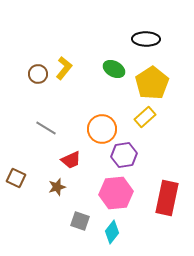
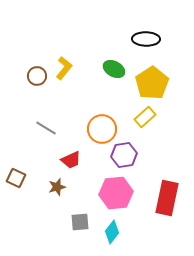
brown circle: moved 1 px left, 2 px down
gray square: moved 1 px down; rotated 24 degrees counterclockwise
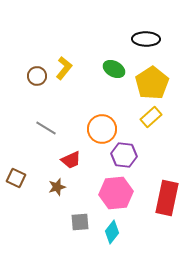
yellow rectangle: moved 6 px right
purple hexagon: rotated 15 degrees clockwise
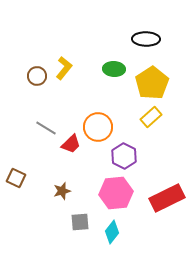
green ellipse: rotated 25 degrees counterclockwise
orange circle: moved 4 px left, 2 px up
purple hexagon: moved 1 px down; rotated 20 degrees clockwise
red trapezoid: moved 16 px up; rotated 20 degrees counterclockwise
brown star: moved 5 px right, 4 px down
red rectangle: rotated 52 degrees clockwise
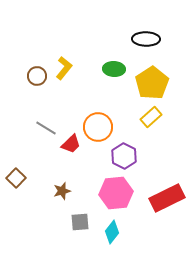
brown square: rotated 18 degrees clockwise
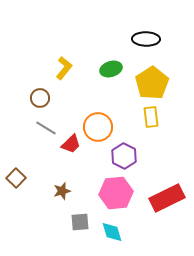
green ellipse: moved 3 px left; rotated 20 degrees counterclockwise
brown circle: moved 3 px right, 22 px down
yellow rectangle: rotated 55 degrees counterclockwise
cyan diamond: rotated 55 degrees counterclockwise
